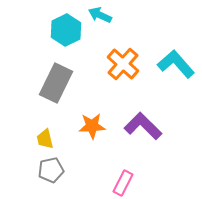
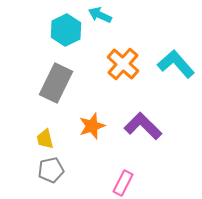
orange star: rotated 16 degrees counterclockwise
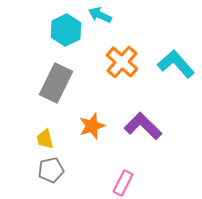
orange cross: moved 1 px left, 2 px up
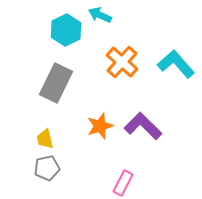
orange star: moved 8 px right
gray pentagon: moved 4 px left, 2 px up
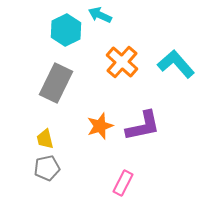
purple L-shape: rotated 123 degrees clockwise
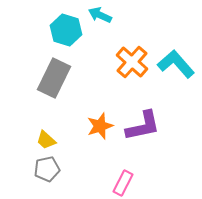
cyan hexagon: rotated 16 degrees counterclockwise
orange cross: moved 10 px right
gray rectangle: moved 2 px left, 5 px up
yellow trapezoid: moved 1 px right, 1 px down; rotated 35 degrees counterclockwise
gray pentagon: moved 1 px down
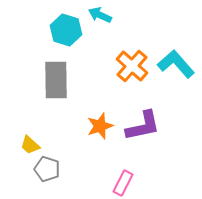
orange cross: moved 4 px down
gray rectangle: moved 2 px right, 2 px down; rotated 27 degrees counterclockwise
yellow trapezoid: moved 16 px left, 5 px down
gray pentagon: rotated 30 degrees clockwise
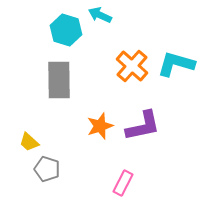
cyan L-shape: rotated 33 degrees counterclockwise
gray rectangle: moved 3 px right
yellow trapezoid: moved 1 px left, 3 px up
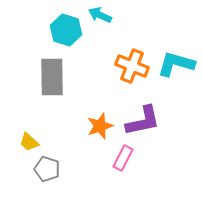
orange cross: rotated 20 degrees counterclockwise
gray rectangle: moved 7 px left, 3 px up
purple L-shape: moved 5 px up
pink rectangle: moved 25 px up
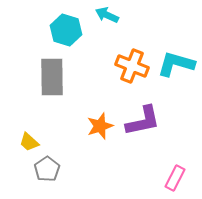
cyan arrow: moved 7 px right
pink rectangle: moved 52 px right, 20 px down
gray pentagon: rotated 20 degrees clockwise
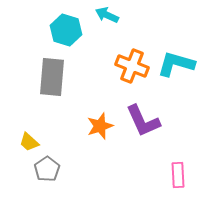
gray rectangle: rotated 6 degrees clockwise
purple L-shape: rotated 78 degrees clockwise
pink rectangle: moved 3 px right, 3 px up; rotated 30 degrees counterclockwise
